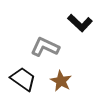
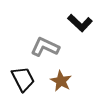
black trapezoid: rotated 28 degrees clockwise
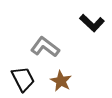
black L-shape: moved 12 px right
gray L-shape: rotated 12 degrees clockwise
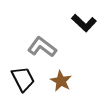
black L-shape: moved 8 px left
gray L-shape: moved 3 px left
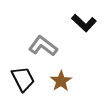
gray L-shape: moved 1 px right, 1 px up
brown star: rotated 10 degrees clockwise
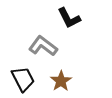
black L-shape: moved 15 px left, 5 px up; rotated 20 degrees clockwise
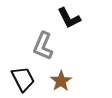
gray L-shape: rotated 104 degrees counterclockwise
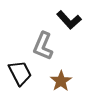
black L-shape: moved 2 px down; rotated 15 degrees counterclockwise
black trapezoid: moved 3 px left, 6 px up
